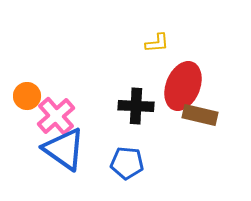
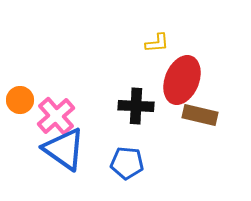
red ellipse: moved 1 px left, 6 px up
orange circle: moved 7 px left, 4 px down
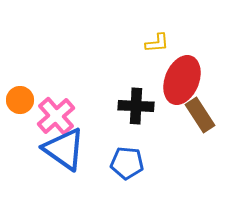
brown rectangle: rotated 44 degrees clockwise
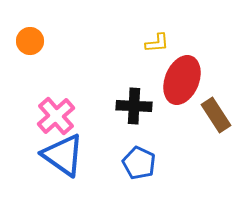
orange circle: moved 10 px right, 59 px up
black cross: moved 2 px left
brown rectangle: moved 16 px right
blue triangle: moved 1 px left, 6 px down
blue pentagon: moved 12 px right; rotated 20 degrees clockwise
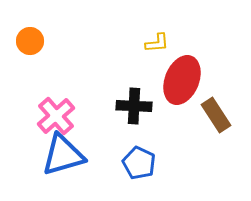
blue triangle: rotated 51 degrees counterclockwise
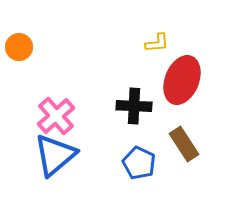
orange circle: moved 11 px left, 6 px down
brown rectangle: moved 32 px left, 29 px down
blue triangle: moved 8 px left; rotated 24 degrees counterclockwise
